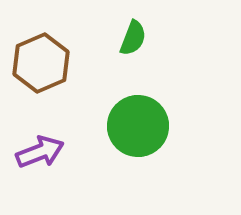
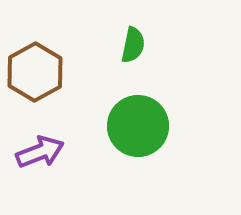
green semicircle: moved 7 px down; rotated 9 degrees counterclockwise
brown hexagon: moved 6 px left, 9 px down; rotated 6 degrees counterclockwise
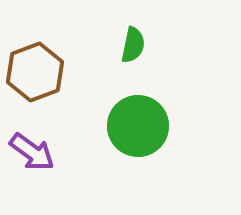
brown hexagon: rotated 8 degrees clockwise
purple arrow: moved 8 px left; rotated 57 degrees clockwise
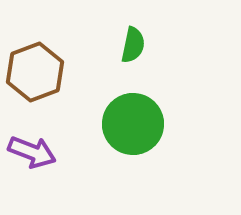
green circle: moved 5 px left, 2 px up
purple arrow: rotated 15 degrees counterclockwise
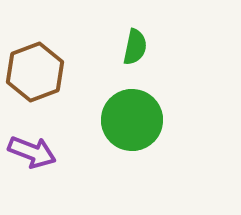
green semicircle: moved 2 px right, 2 px down
green circle: moved 1 px left, 4 px up
